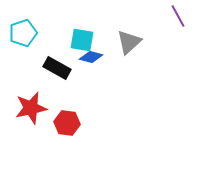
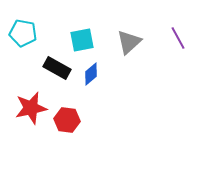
purple line: moved 22 px down
cyan pentagon: rotated 28 degrees clockwise
cyan square: rotated 20 degrees counterclockwise
blue diamond: moved 17 px down; rotated 55 degrees counterclockwise
red hexagon: moved 3 px up
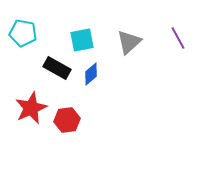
red star: rotated 12 degrees counterclockwise
red hexagon: rotated 15 degrees counterclockwise
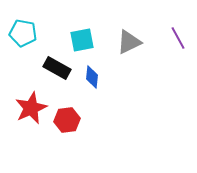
gray triangle: rotated 16 degrees clockwise
blue diamond: moved 1 px right, 3 px down; rotated 45 degrees counterclockwise
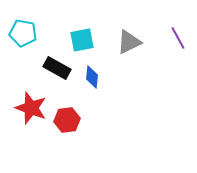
red star: rotated 28 degrees counterclockwise
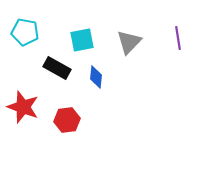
cyan pentagon: moved 2 px right, 1 px up
purple line: rotated 20 degrees clockwise
gray triangle: rotated 20 degrees counterclockwise
blue diamond: moved 4 px right
red star: moved 8 px left, 1 px up
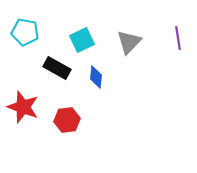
cyan square: rotated 15 degrees counterclockwise
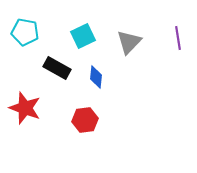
cyan square: moved 1 px right, 4 px up
red star: moved 2 px right, 1 px down
red hexagon: moved 18 px right
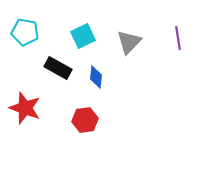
black rectangle: moved 1 px right
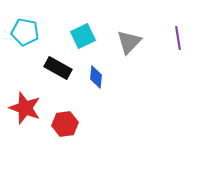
red hexagon: moved 20 px left, 4 px down
